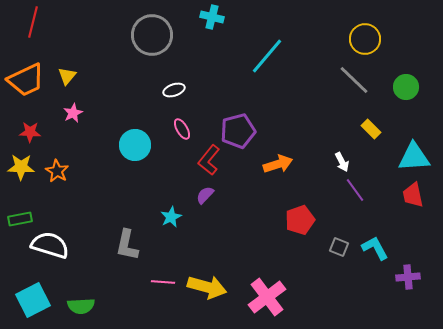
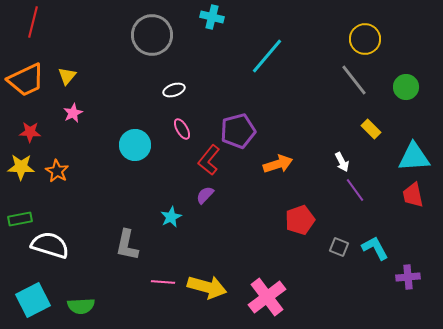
gray line: rotated 8 degrees clockwise
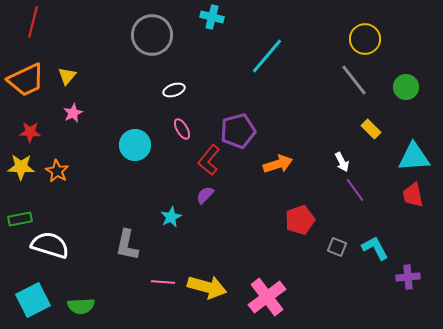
gray square: moved 2 px left
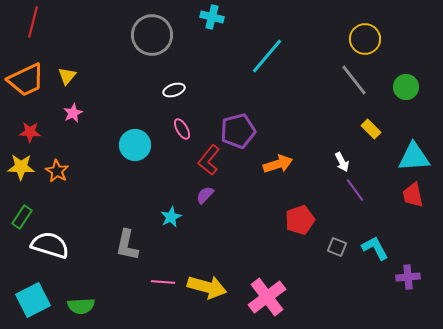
green rectangle: moved 2 px right, 2 px up; rotated 45 degrees counterclockwise
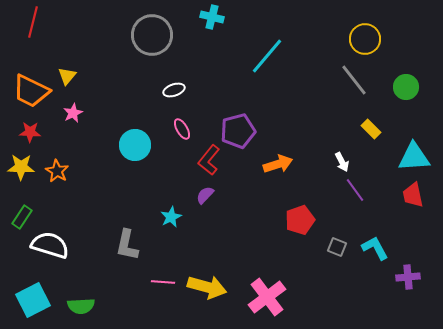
orange trapezoid: moved 5 px right, 11 px down; rotated 51 degrees clockwise
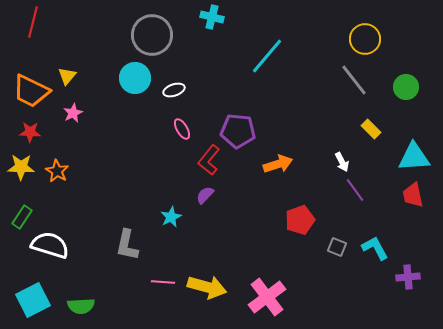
purple pentagon: rotated 20 degrees clockwise
cyan circle: moved 67 px up
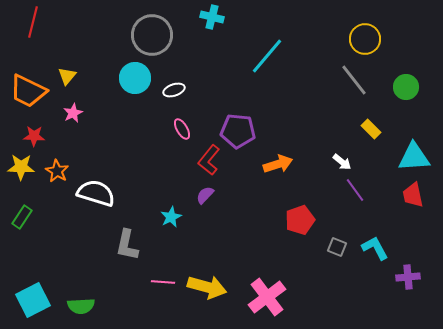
orange trapezoid: moved 3 px left
red star: moved 4 px right, 4 px down
white arrow: rotated 24 degrees counterclockwise
white semicircle: moved 46 px right, 52 px up
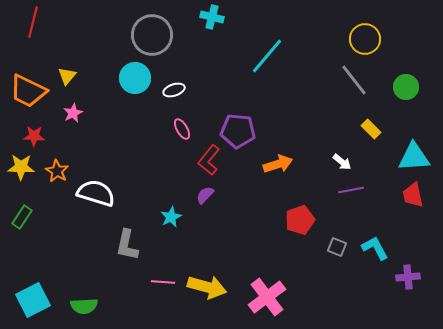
purple line: moved 4 px left; rotated 65 degrees counterclockwise
green semicircle: moved 3 px right
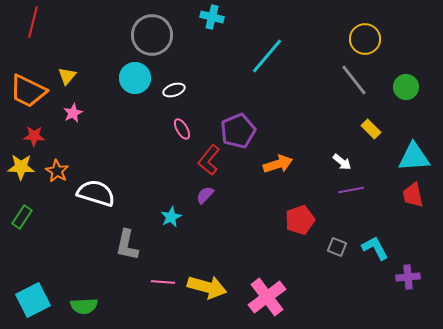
purple pentagon: rotated 28 degrees counterclockwise
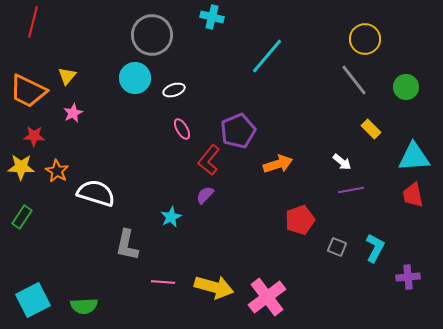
cyan L-shape: rotated 56 degrees clockwise
yellow arrow: moved 7 px right
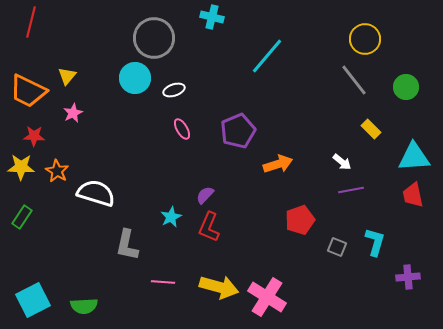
red line: moved 2 px left
gray circle: moved 2 px right, 3 px down
red L-shape: moved 67 px down; rotated 16 degrees counterclockwise
cyan L-shape: moved 6 px up; rotated 12 degrees counterclockwise
yellow arrow: moved 5 px right
pink cross: rotated 21 degrees counterclockwise
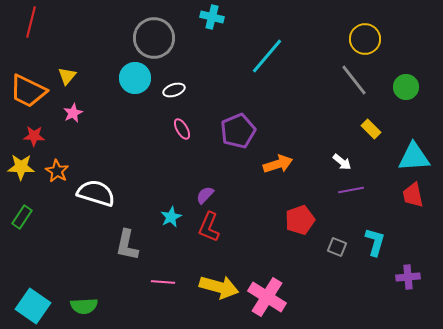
cyan square: moved 6 px down; rotated 28 degrees counterclockwise
